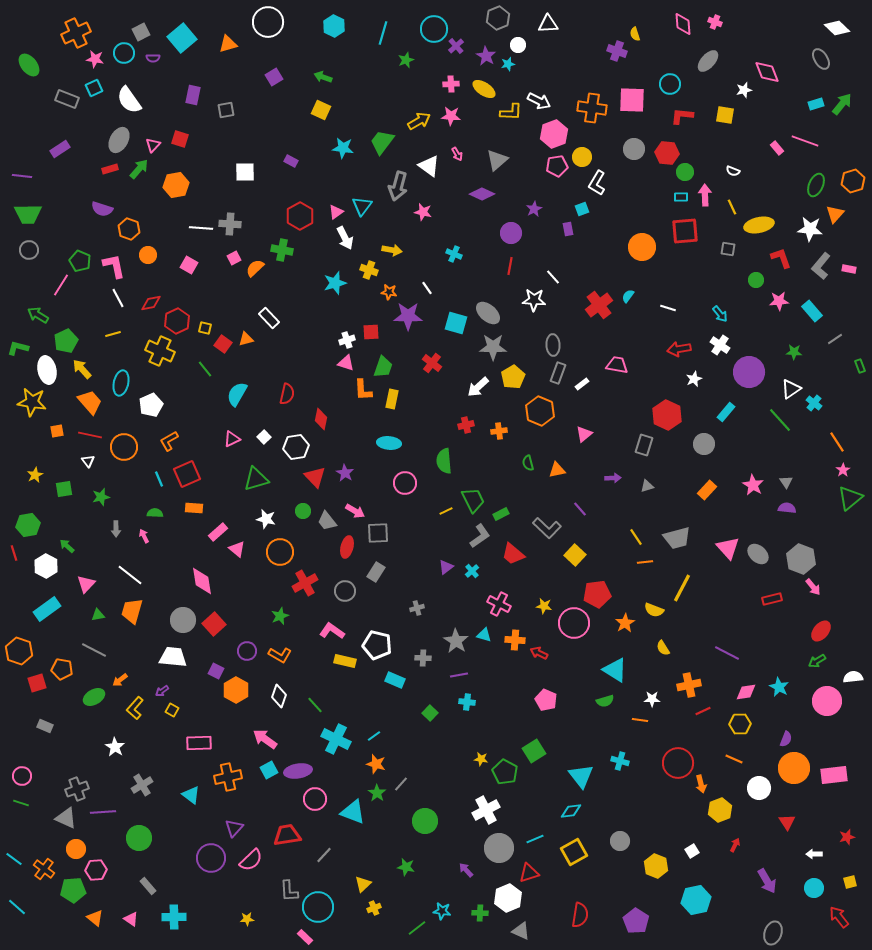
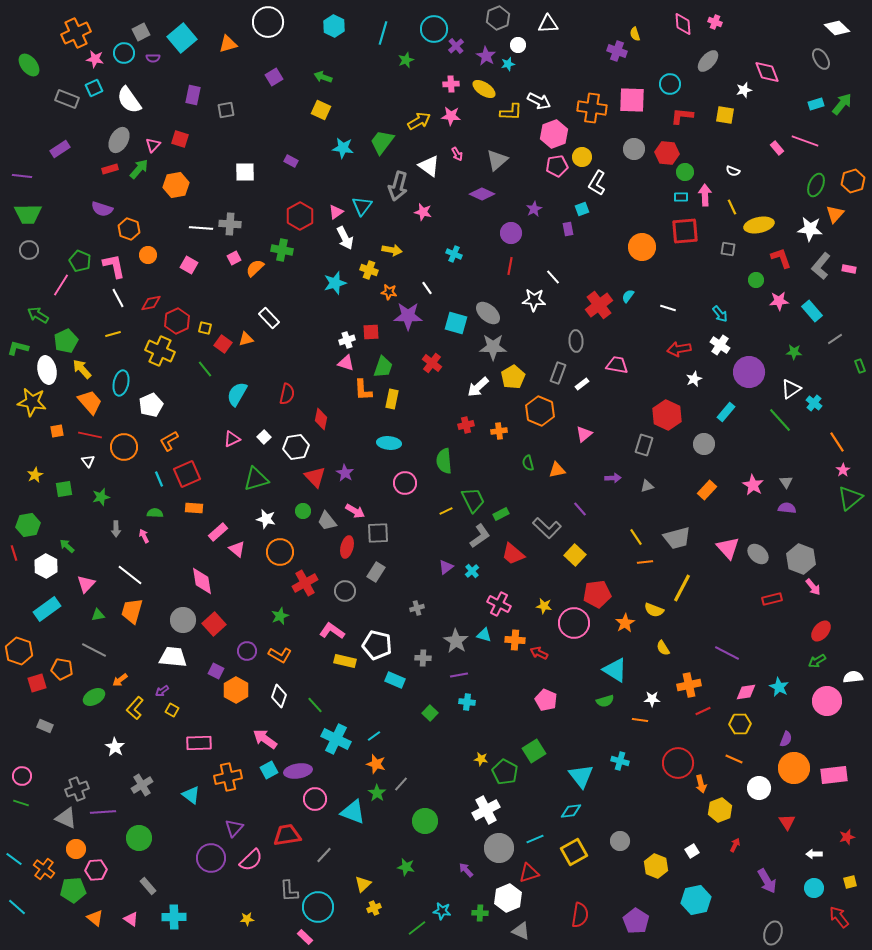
gray ellipse at (553, 345): moved 23 px right, 4 px up
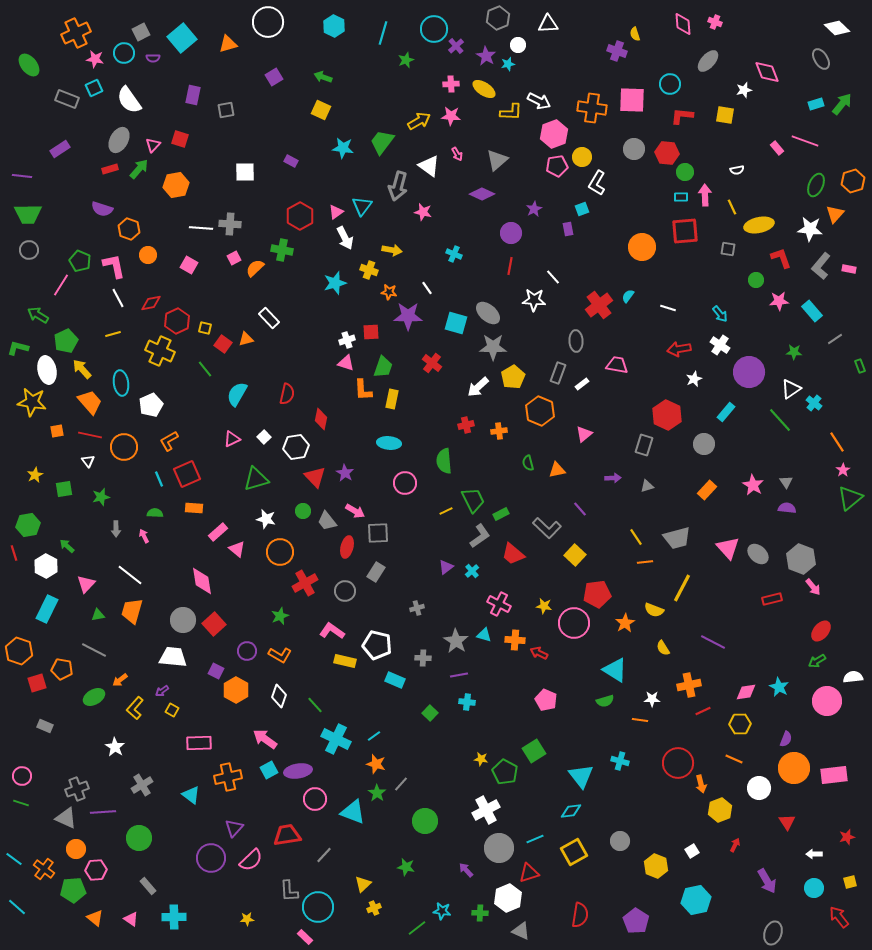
white semicircle at (733, 171): moved 4 px right, 1 px up; rotated 32 degrees counterclockwise
cyan ellipse at (121, 383): rotated 20 degrees counterclockwise
cyan rectangle at (47, 609): rotated 28 degrees counterclockwise
purple line at (727, 653): moved 14 px left, 11 px up
